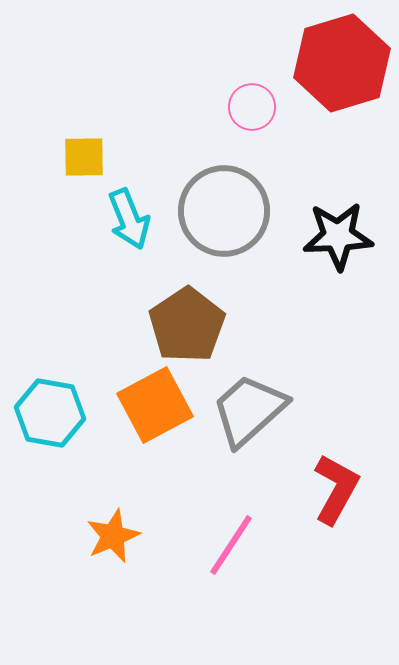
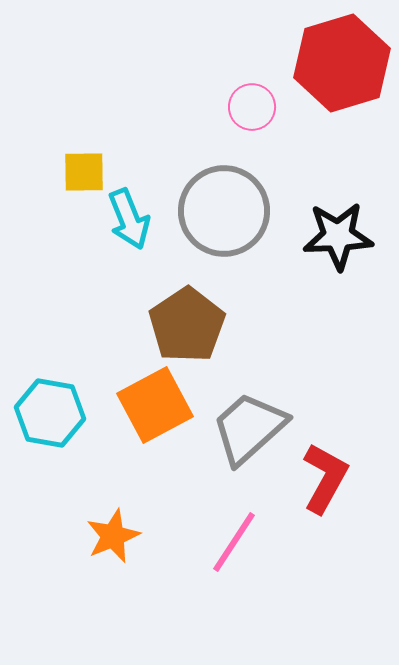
yellow square: moved 15 px down
gray trapezoid: moved 18 px down
red L-shape: moved 11 px left, 11 px up
pink line: moved 3 px right, 3 px up
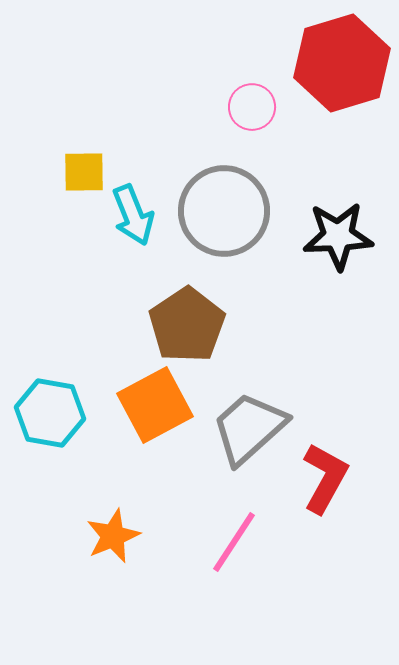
cyan arrow: moved 4 px right, 4 px up
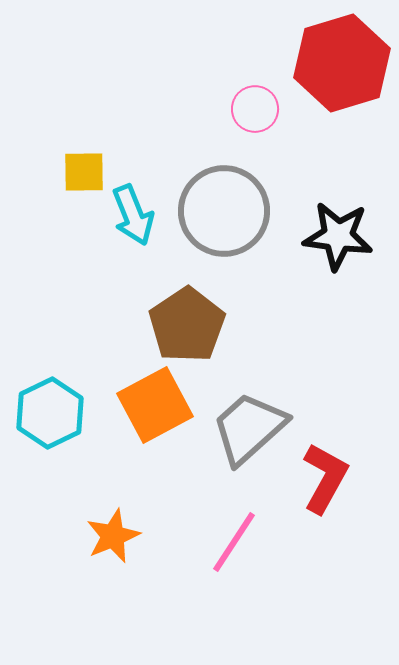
pink circle: moved 3 px right, 2 px down
black star: rotated 10 degrees clockwise
cyan hexagon: rotated 24 degrees clockwise
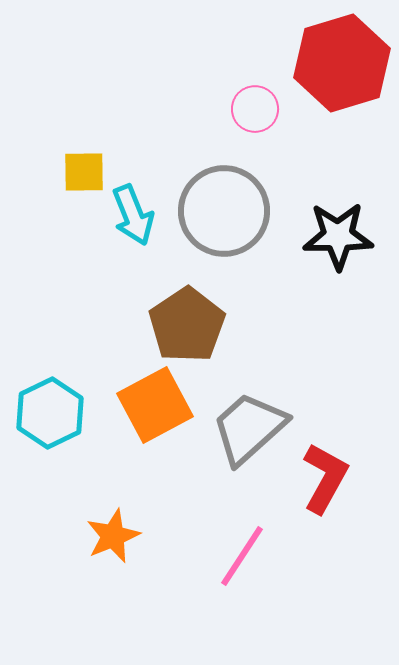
black star: rotated 8 degrees counterclockwise
pink line: moved 8 px right, 14 px down
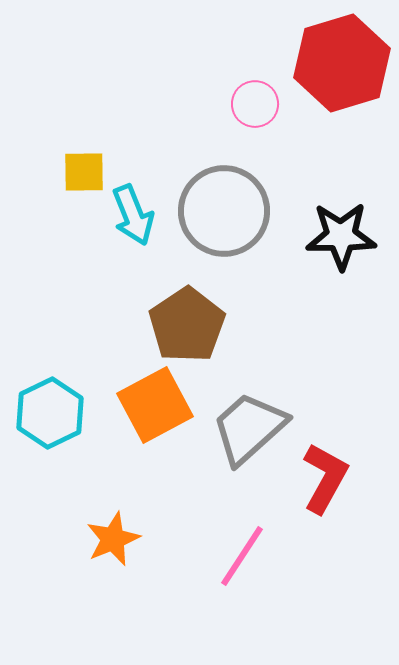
pink circle: moved 5 px up
black star: moved 3 px right
orange star: moved 3 px down
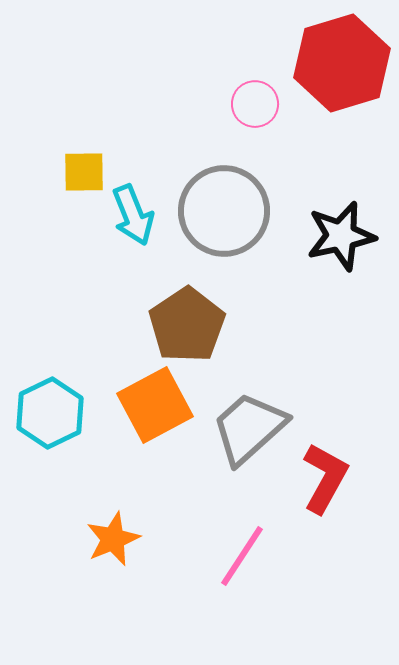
black star: rotated 12 degrees counterclockwise
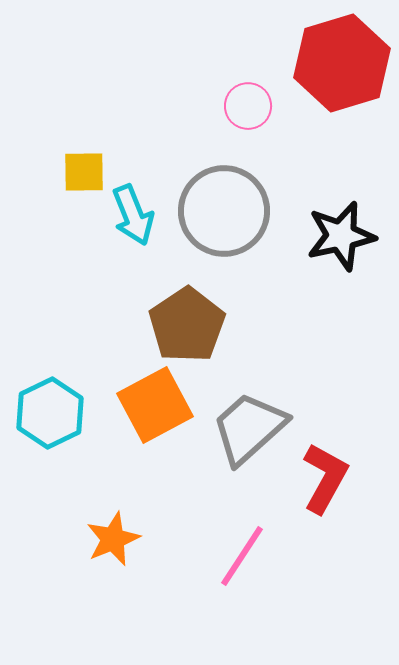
pink circle: moved 7 px left, 2 px down
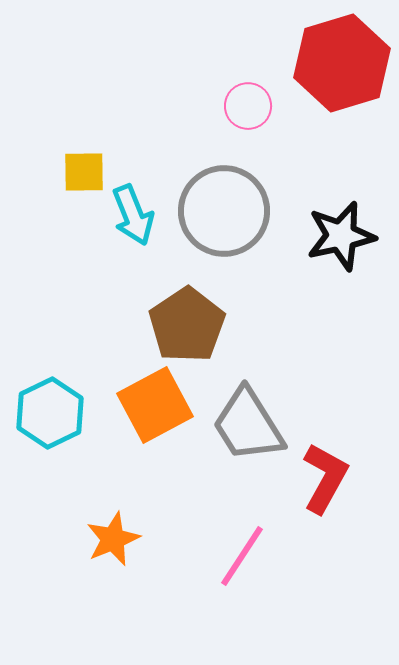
gray trapezoid: moved 1 px left, 3 px up; rotated 80 degrees counterclockwise
